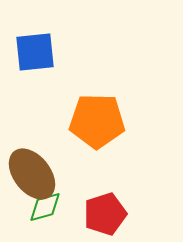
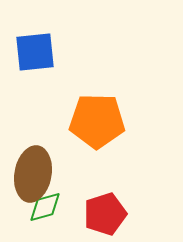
brown ellipse: moved 1 px right; rotated 48 degrees clockwise
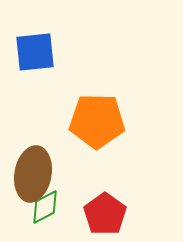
green diamond: rotated 12 degrees counterclockwise
red pentagon: rotated 18 degrees counterclockwise
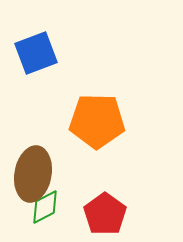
blue square: moved 1 px right, 1 px down; rotated 15 degrees counterclockwise
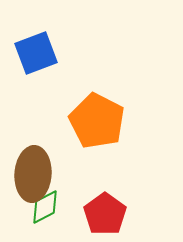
orange pentagon: rotated 26 degrees clockwise
brown ellipse: rotated 6 degrees counterclockwise
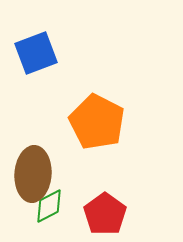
orange pentagon: moved 1 px down
green diamond: moved 4 px right, 1 px up
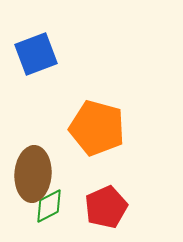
blue square: moved 1 px down
orange pentagon: moved 6 px down; rotated 12 degrees counterclockwise
red pentagon: moved 1 px right, 7 px up; rotated 12 degrees clockwise
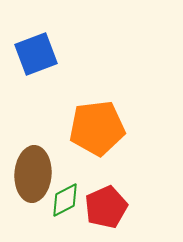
orange pentagon: rotated 22 degrees counterclockwise
green diamond: moved 16 px right, 6 px up
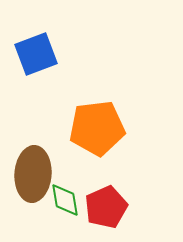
green diamond: rotated 72 degrees counterclockwise
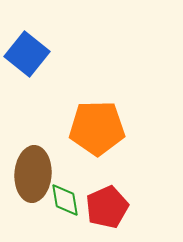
blue square: moved 9 px left; rotated 30 degrees counterclockwise
orange pentagon: rotated 6 degrees clockwise
red pentagon: moved 1 px right
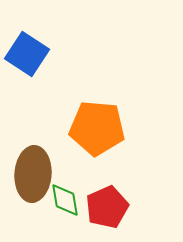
blue square: rotated 6 degrees counterclockwise
orange pentagon: rotated 6 degrees clockwise
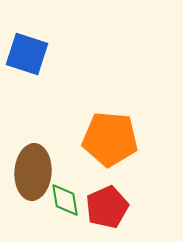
blue square: rotated 15 degrees counterclockwise
orange pentagon: moved 13 px right, 11 px down
brown ellipse: moved 2 px up
